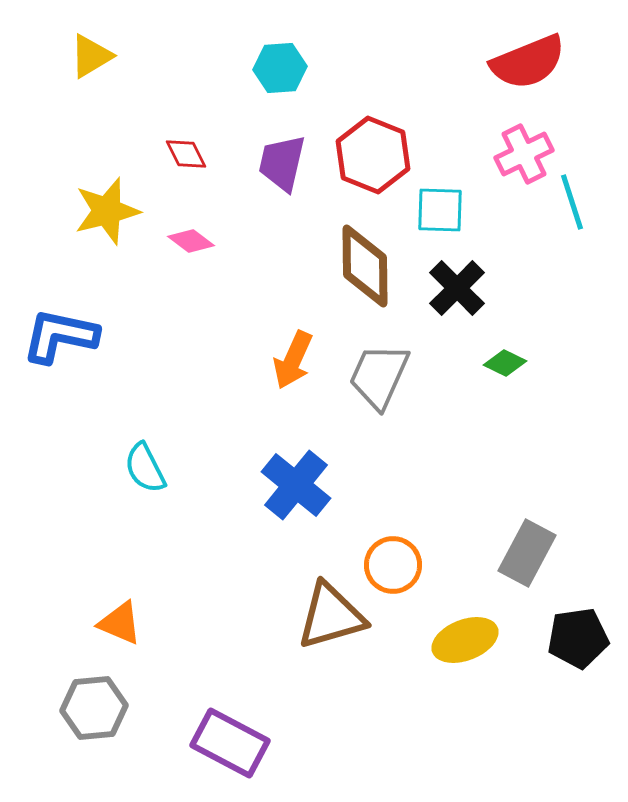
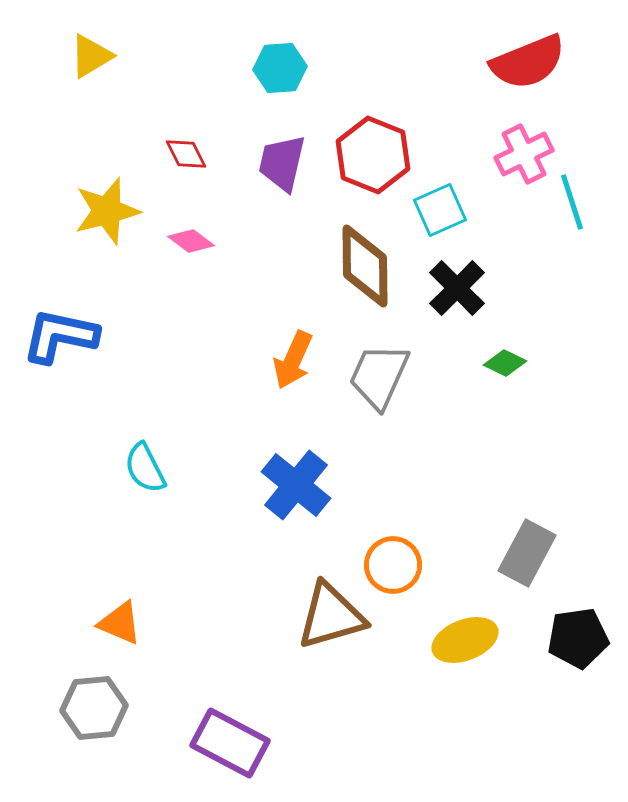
cyan square: rotated 26 degrees counterclockwise
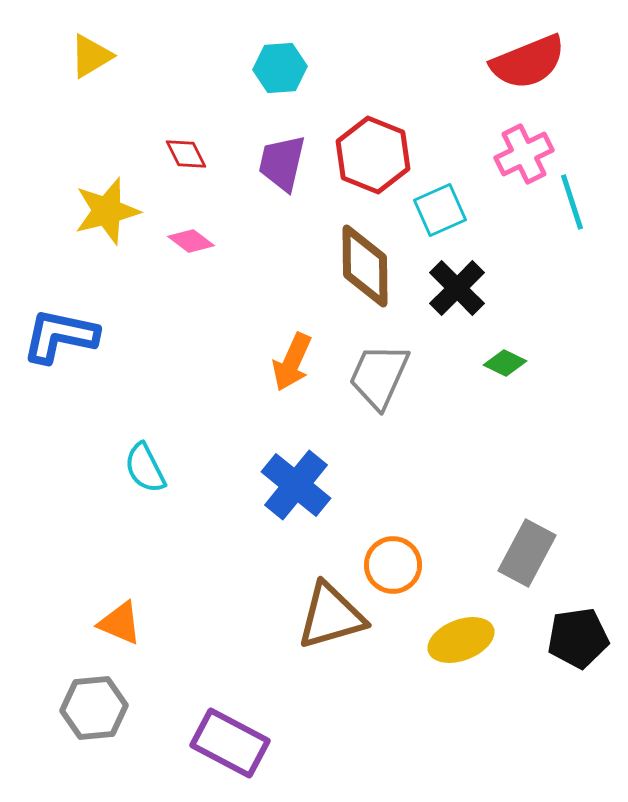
orange arrow: moved 1 px left, 2 px down
yellow ellipse: moved 4 px left
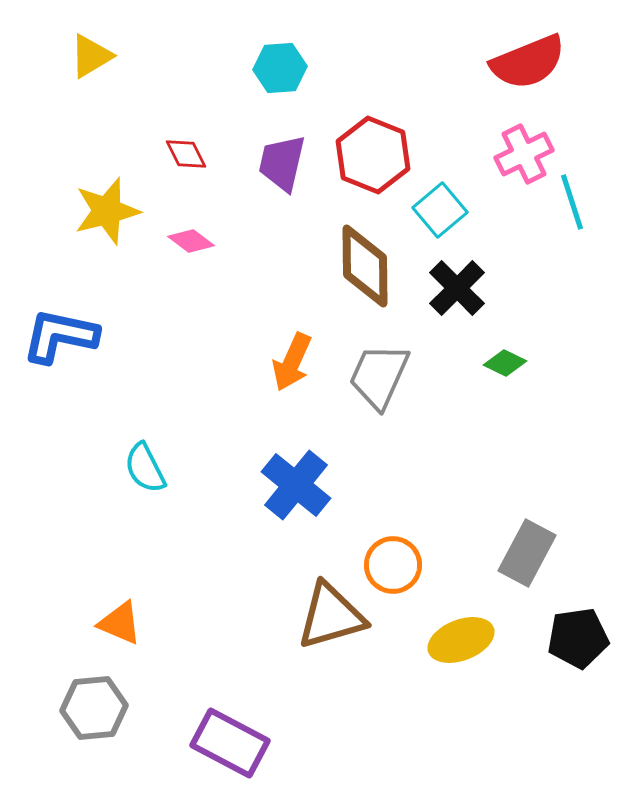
cyan square: rotated 16 degrees counterclockwise
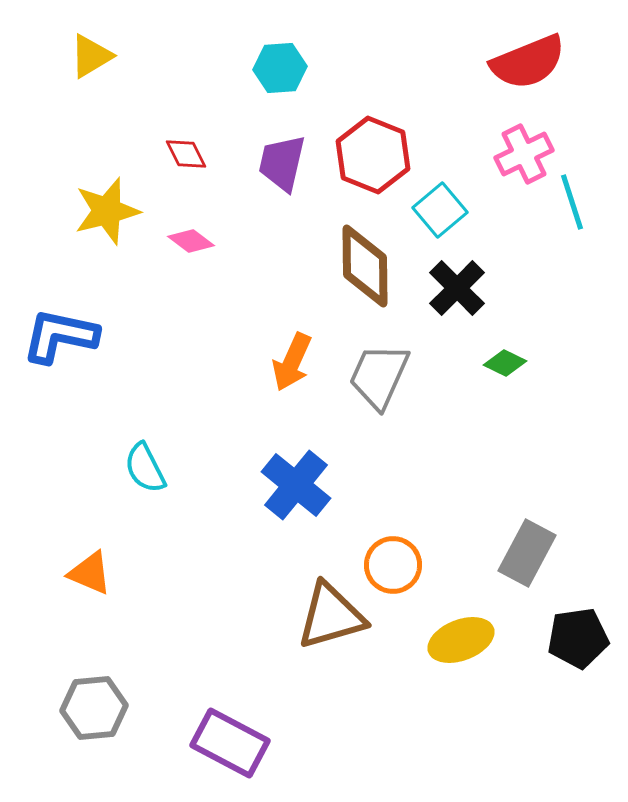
orange triangle: moved 30 px left, 50 px up
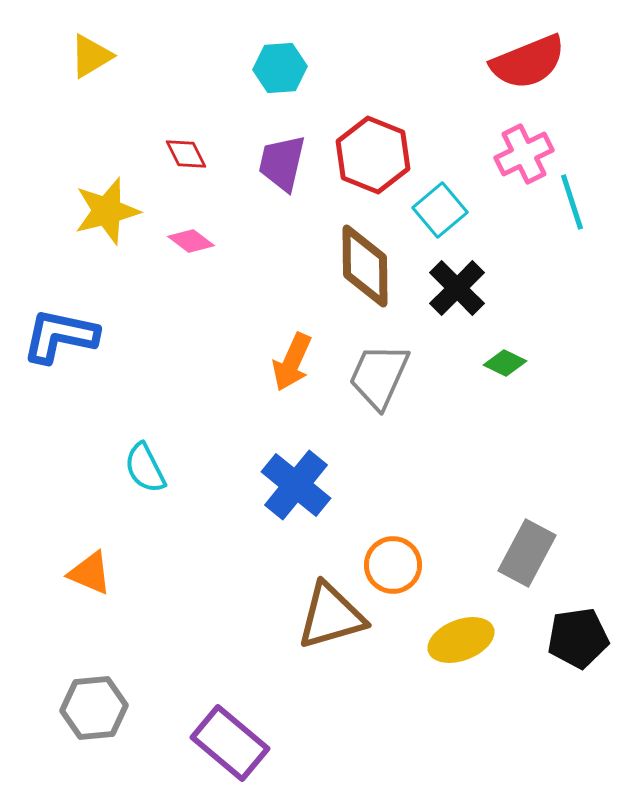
purple rectangle: rotated 12 degrees clockwise
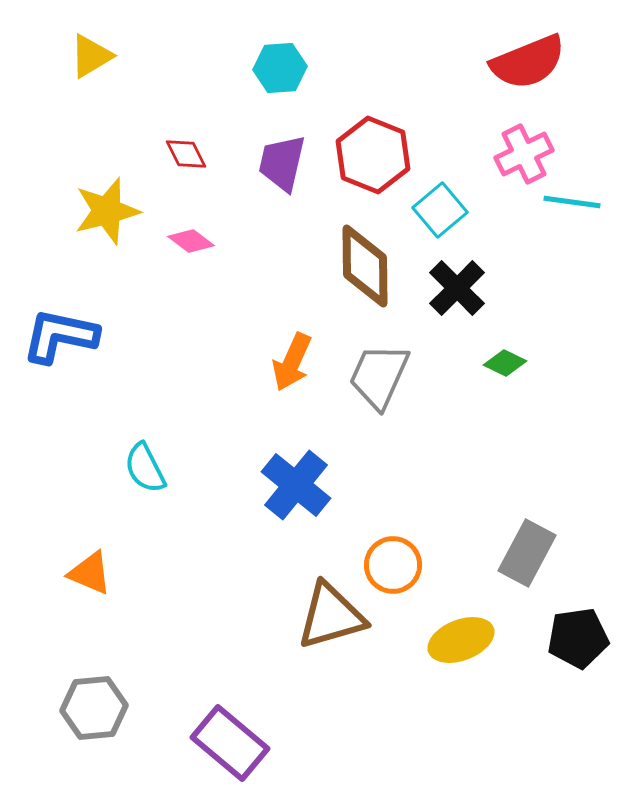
cyan line: rotated 64 degrees counterclockwise
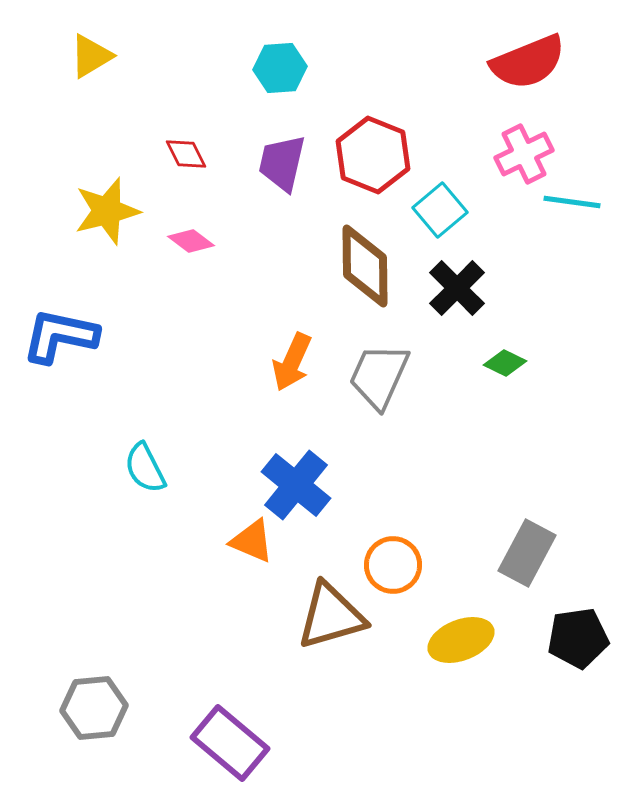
orange triangle: moved 162 px right, 32 px up
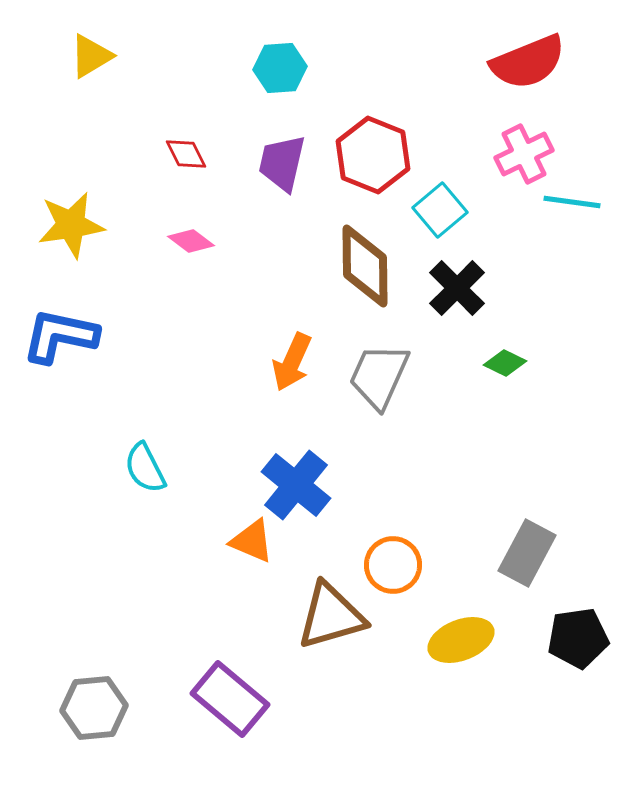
yellow star: moved 36 px left, 14 px down; rotated 6 degrees clockwise
purple rectangle: moved 44 px up
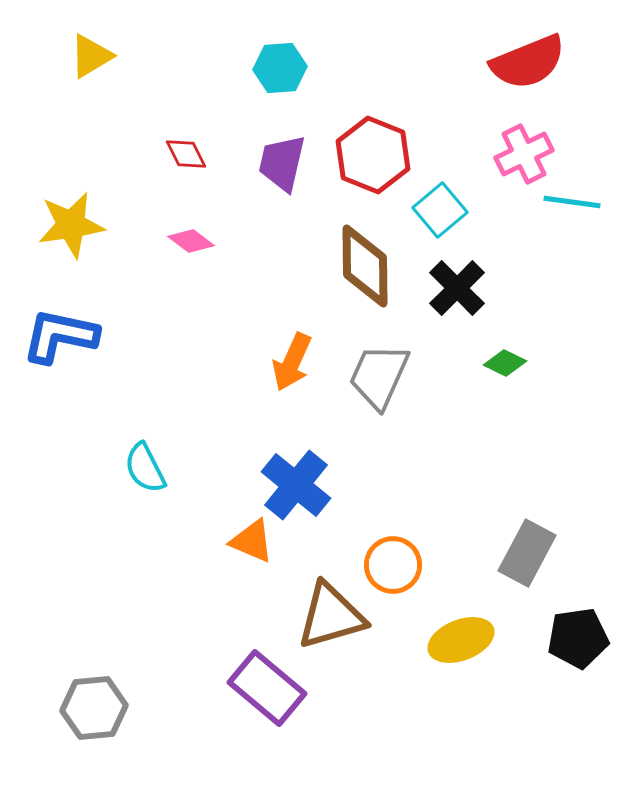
purple rectangle: moved 37 px right, 11 px up
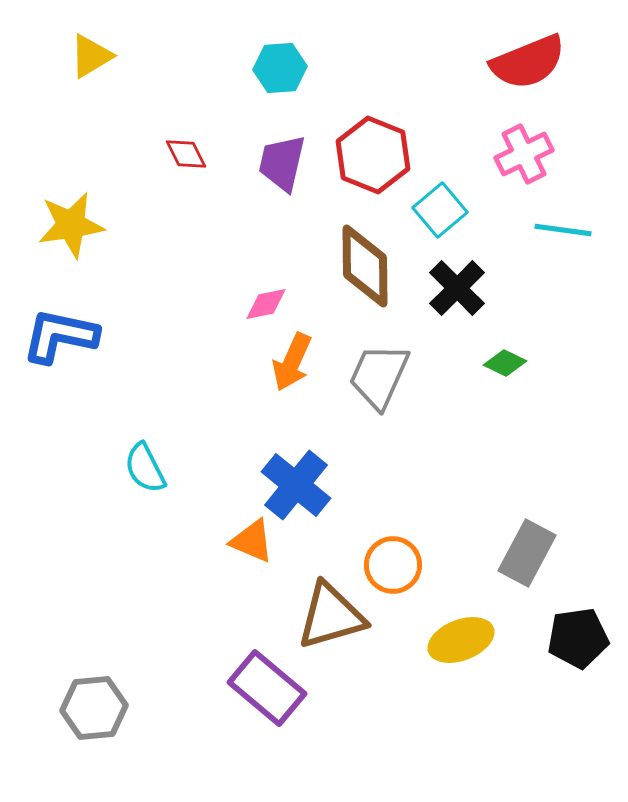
cyan line: moved 9 px left, 28 px down
pink diamond: moved 75 px right, 63 px down; rotated 48 degrees counterclockwise
